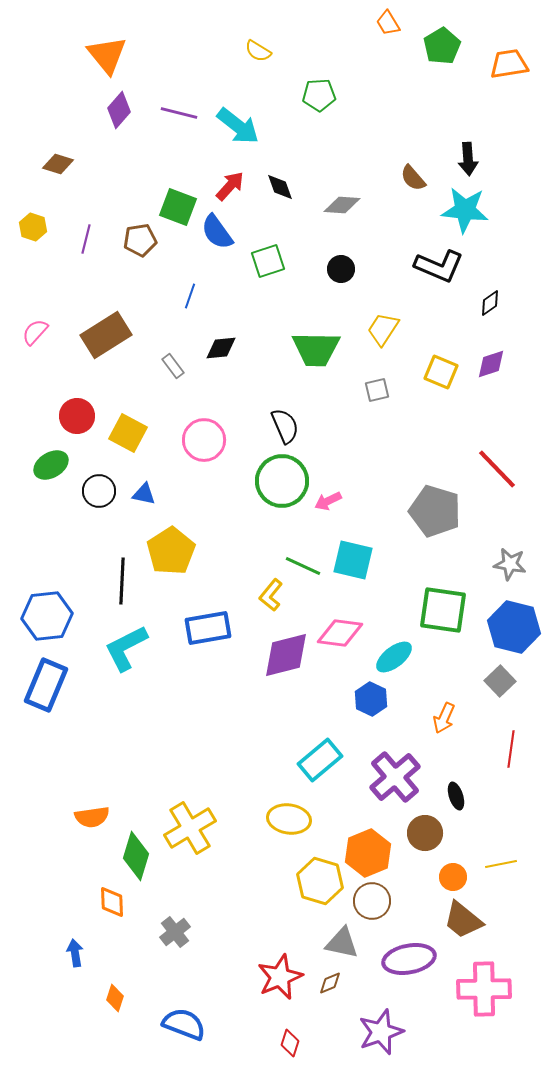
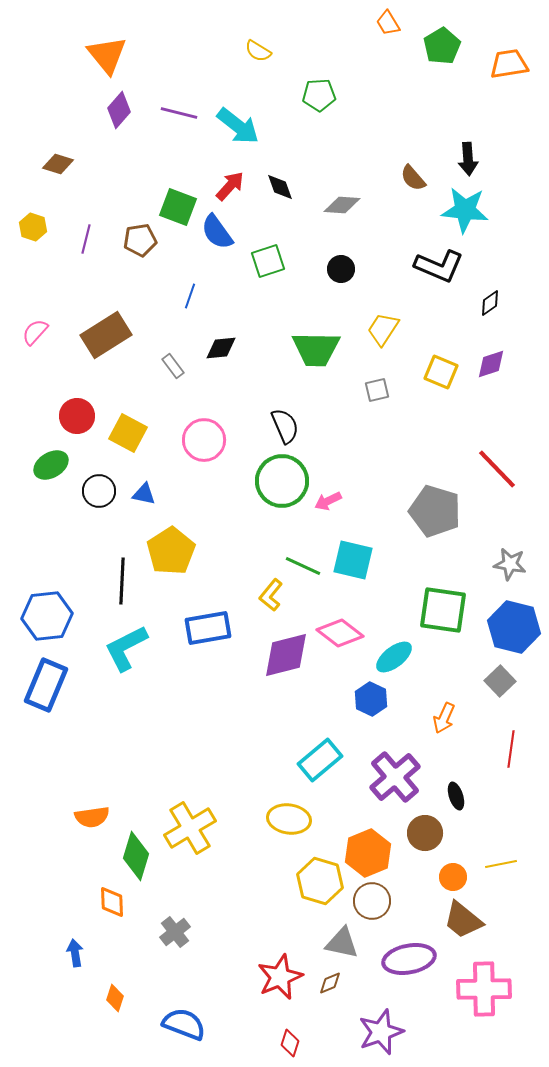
pink diamond at (340, 633): rotated 30 degrees clockwise
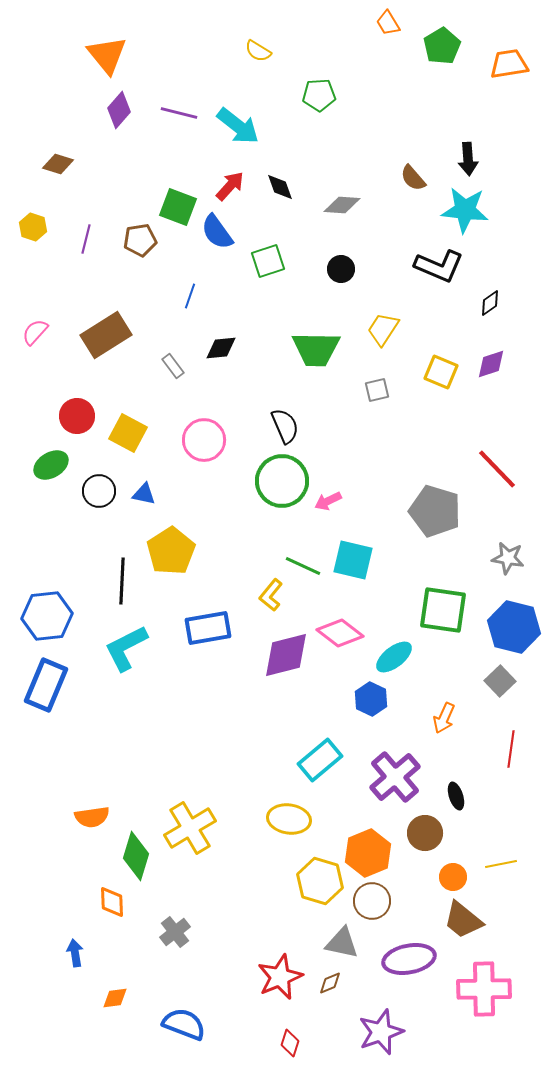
gray star at (510, 564): moved 2 px left, 6 px up
orange diamond at (115, 998): rotated 64 degrees clockwise
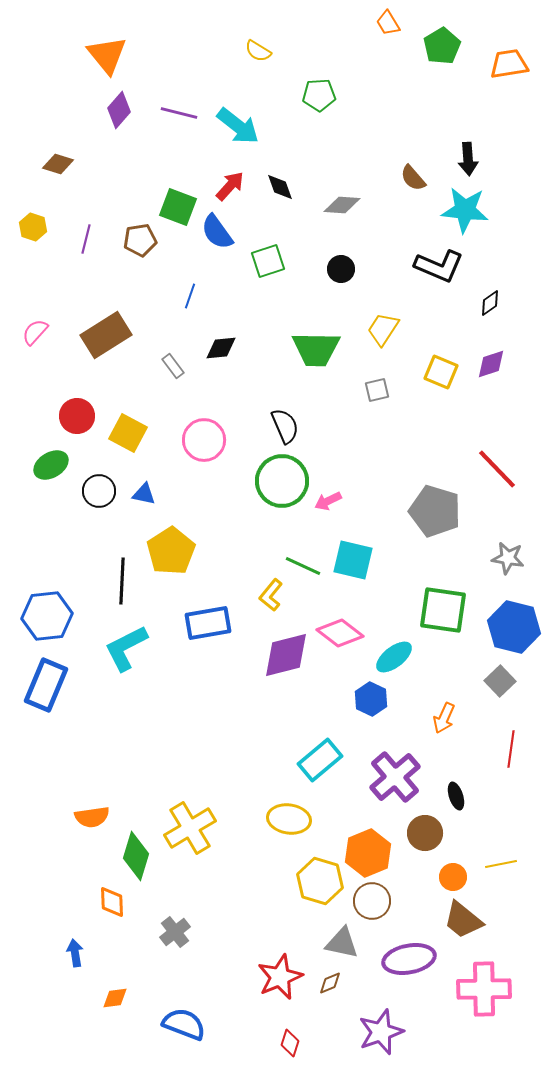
blue rectangle at (208, 628): moved 5 px up
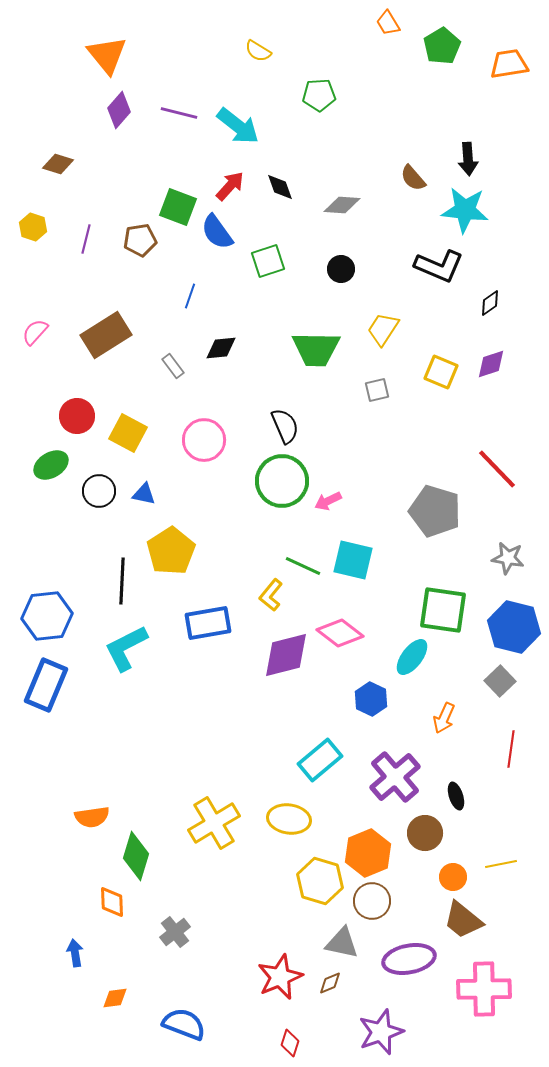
cyan ellipse at (394, 657): moved 18 px right; rotated 15 degrees counterclockwise
yellow cross at (190, 828): moved 24 px right, 5 px up
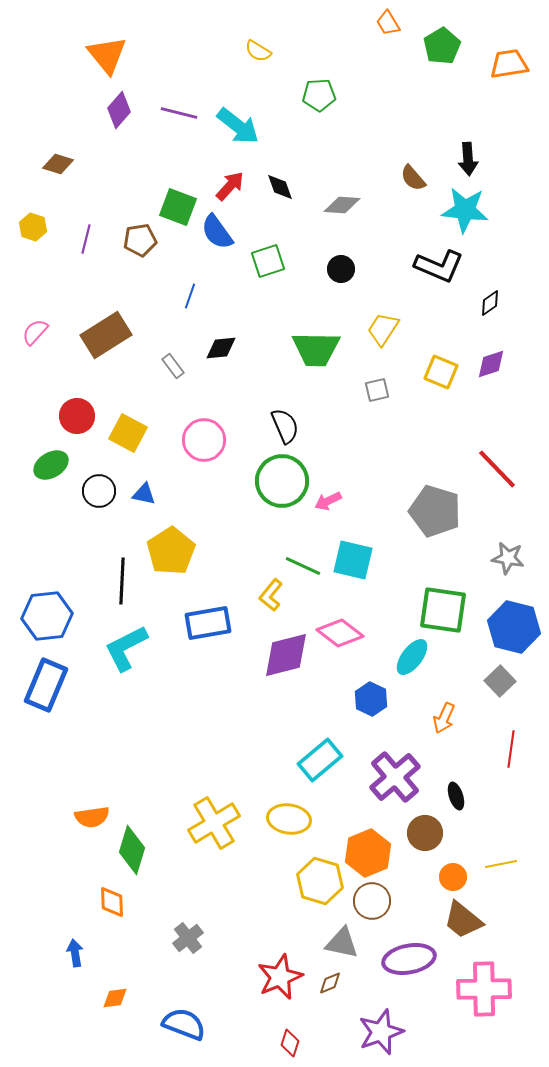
green diamond at (136, 856): moved 4 px left, 6 px up
gray cross at (175, 932): moved 13 px right, 6 px down
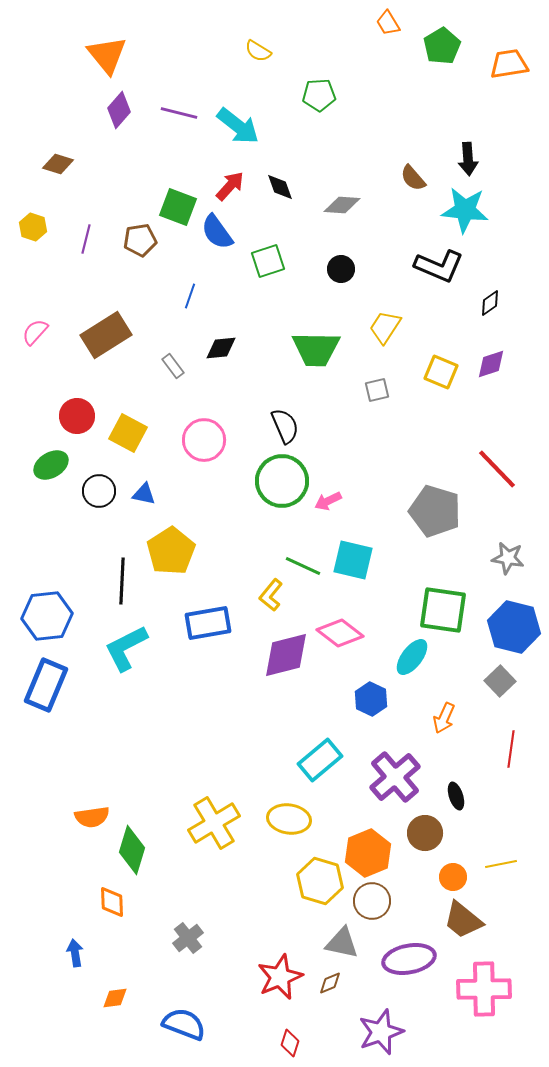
yellow trapezoid at (383, 329): moved 2 px right, 2 px up
